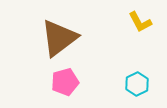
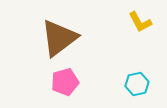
cyan hexagon: rotated 15 degrees clockwise
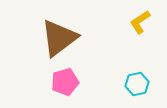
yellow L-shape: rotated 85 degrees clockwise
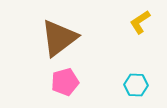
cyan hexagon: moved 1 px left, 1 px down; rotated 15 degrees clockwise
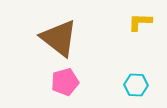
yellow L-shape: rotated 35 degrees clockwise
brown triangle: rotated 45 degrees counterclockwise
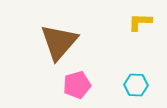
brown triangle: moved 4 px down; rotated 33 degrees clockwise
pink pentagon: moved 12 px right, 3 px down
